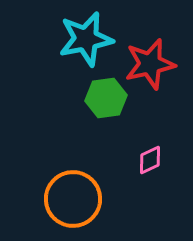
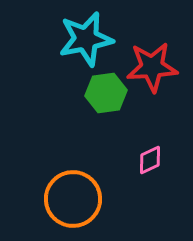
red star: moved 2 px right, 3 px down; rotated 9 degrees clockwise
green hexagon: moved 5 px up
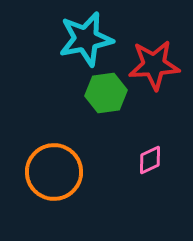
red star: moved 2 px right, 2 px up
orange circle: moved 19 px left, 27 px up
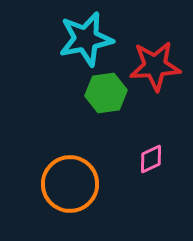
red star: moved 1 px right, 1 px down
pink diamond: moved 1 px right, 1 px up
orange circle: moved 16 px right, 12 px down
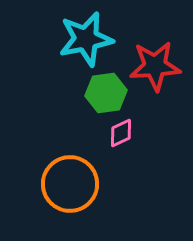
pink diamond: moved 30 px left, 26 px up
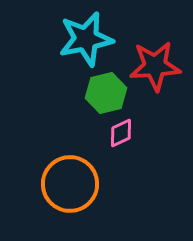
green hexagon: rotated 6 degrees counterclockwise
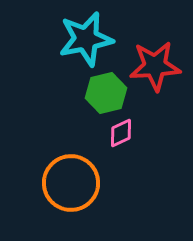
orange circle: moved 1 px right, 1 px up
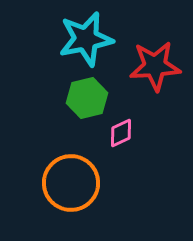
green hexagon: moved 19 px left, 5 px down
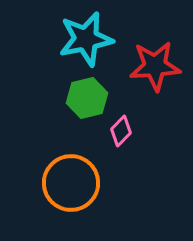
pink diamond: moved 2 px up; rotated 20 degrees counterclockwise
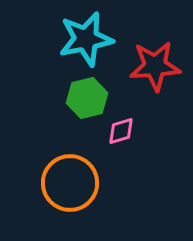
pink diamond: rotated 28 degrees clockwise
orange circle: moved 1 px left
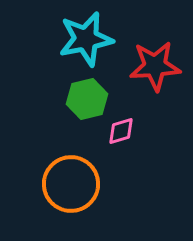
green hexagon: moved 1 px down
orange circle: moved 1 px right, 1 px down
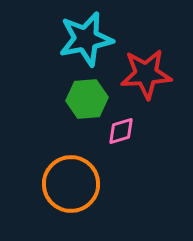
red star: moved 9 px left, 8 px down
green hexagon: rotated 9 degrees clockwise
